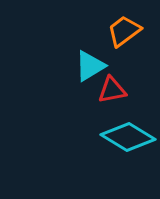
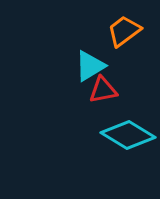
red triangle: moved 9 px left
cyan diamond: moved 2 px up
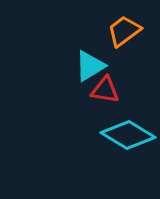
red triangle: moved 2 px right; rotated 20 degrees clockwise
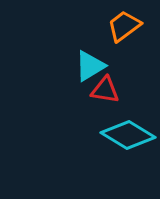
orange trapezoid: moved 5 px up
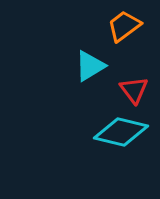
red triangle: moved 29 px right; rotated 44 degrees clockwise
cyan diamond: moved 7 px left, 3 px up; rotated 18 degrees counterclockwise
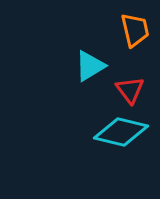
orange trapezoid: moved 11 px right, 4 px down; rotated 114 degrees clockwise
red triangle: moved 4 px left
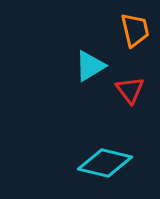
cyan diamond: moved 16 px left, 31 px down
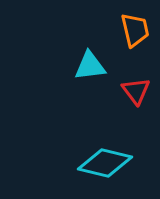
cyan triangle: rotated 24 degrees clockwise
red triangle: moved 6 px right, 1 px down
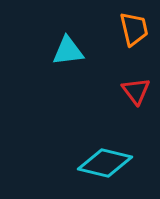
orange trapezoid: moved 1 px left, 1 px up
cyan triangle: moved 22 px left, 15 px up
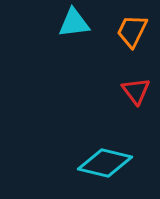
orange trapezoid: moved 2 px left, 2 px down; rotated 141 degrees counterclockwise
cyan triangle: moved 6 px right, 28 px up
